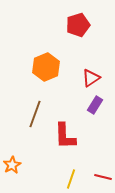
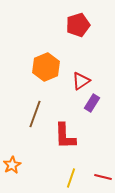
red triangle: moved 10 px left, 3 px down
purple rectangle: moved 3 px left, 2 px up
yellow line: moved 1 px up
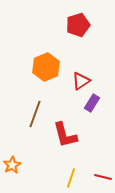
red L-shape: moved 1 px up; rotated 12 degrees counterclockwise
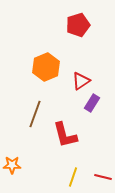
orange star: rotated 30 degrees clockwise
yellow line: moved 2 px right, 1 px up
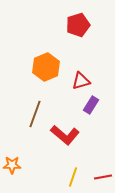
red triangle: rotated 18 degrees clockwise
purple rectangle: moved 1 px left, 2 px down
red L-shape: rotated 36 degrees counterclockwise
red line: rotated 24 degrees counterclockwise
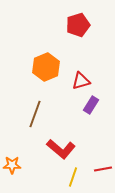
red L-shape: moved 4 px left, 14 px down
red line: moved 8 px up
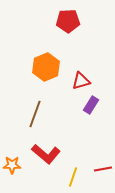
red pentagon: moved 10 px left, 4 px up; rotated 15 degrees clockwise
red L-shape: moved 15 px left, 5 px down
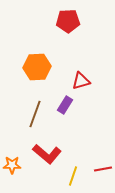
orange hexagon: moved 9 px left; rotated 20 degrees clockwise
purple rectangle: moved 26 px left
red L-shape: moved 1 px right
yellow line: moved 1 px up
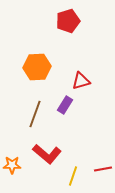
red pentagon: rotated 15 degrees counterclockwise
